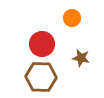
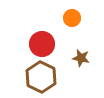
brown hexagon: rotated 24 degrees clockwise
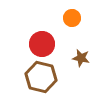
brown hexagon: rotated 12 degrees counterclockwise
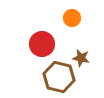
brown hexagon: moved 18 px right
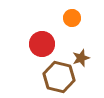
brown star: rotated 30 degrees counterclockwise
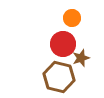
red circle: moved 21 px right
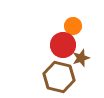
orange circle: moved 1 px right, 8 px down
red circle: moved 1 px down
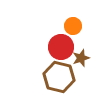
red circle: moved 2 px left, 2 px down
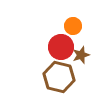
brown star: moved 3 px up
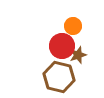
red circle: moved 1 px right, 1 px up
brown star: moved 3 px left
